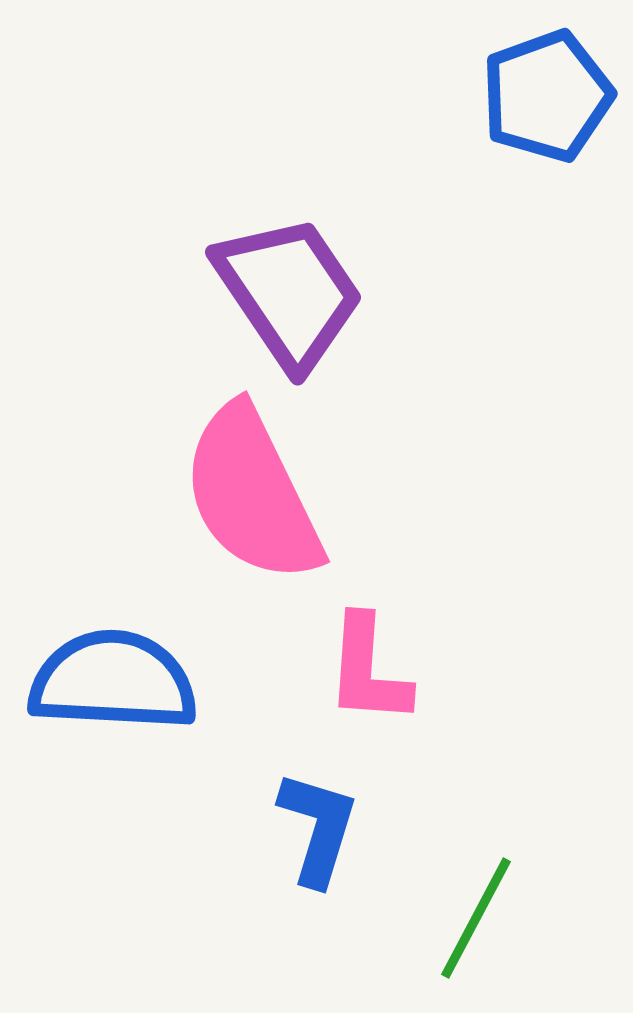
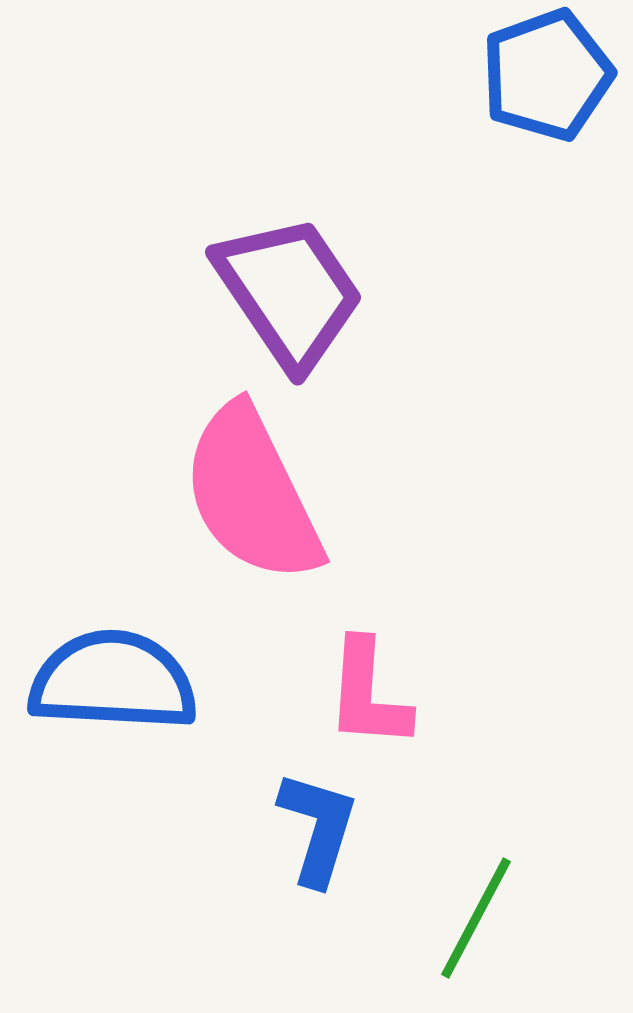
blue pentagon: moved 21 px up
pink L-shape: moved 24 px down
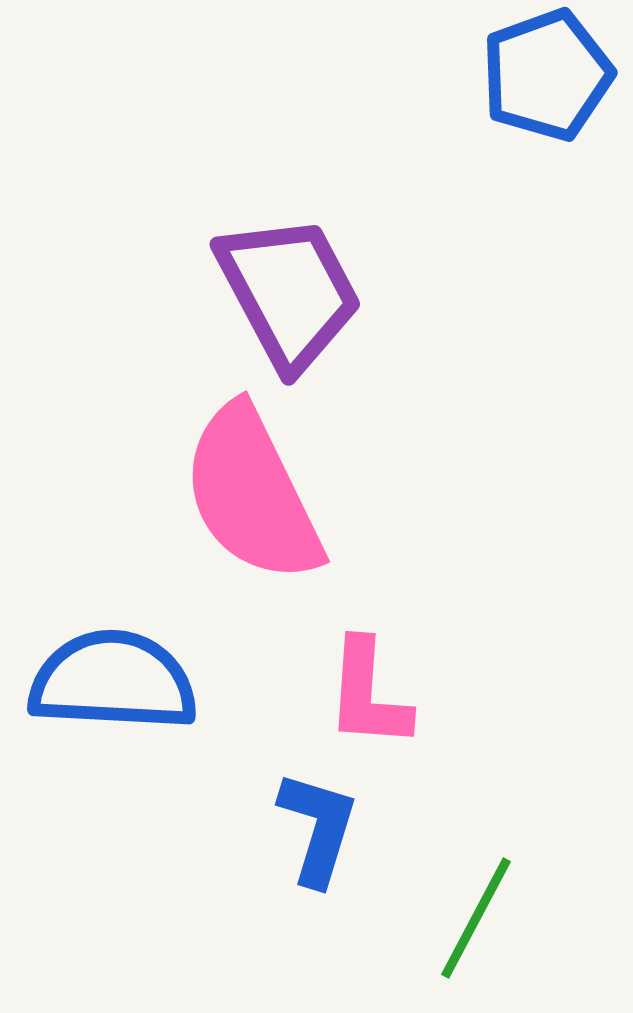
purple trapezoid: rotated 6 degrees clockwise
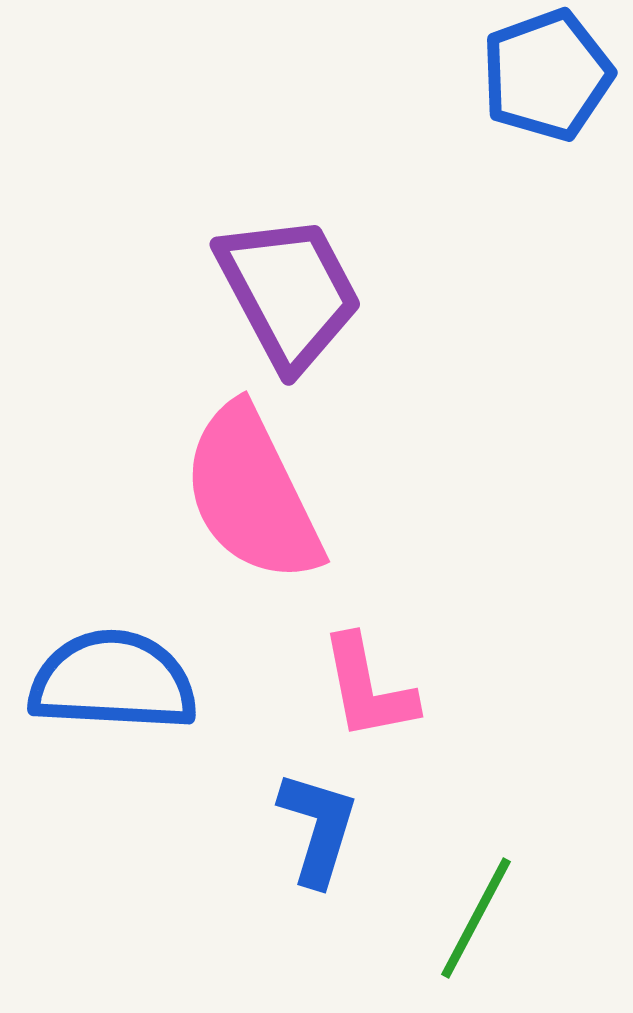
pink L-shape: moved 6 px up; rotated 15 degrees counterclockwise
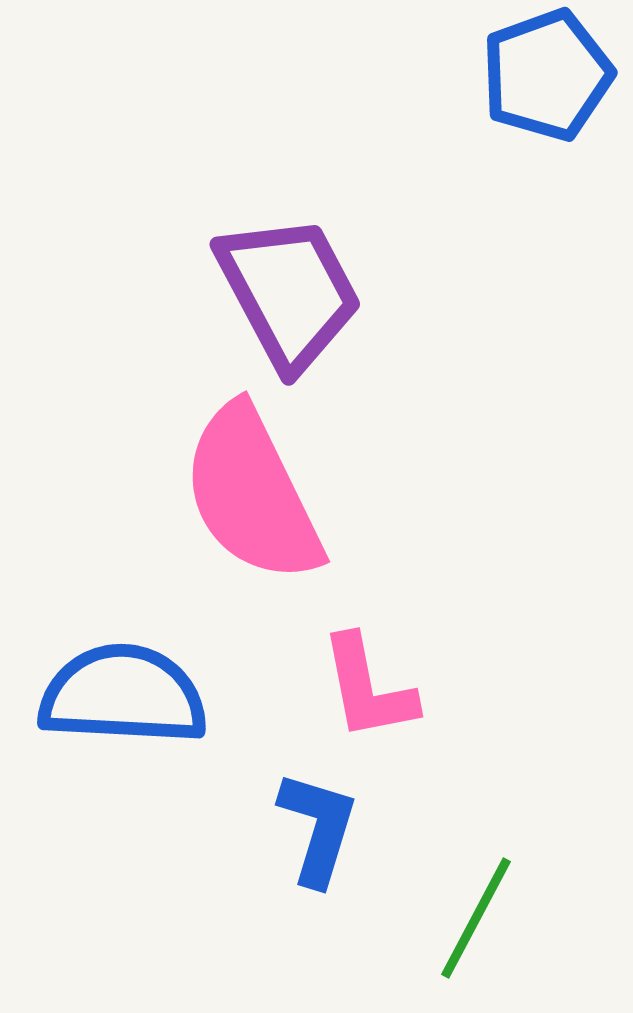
blue semicircle: moved 10 px right, 14 px down
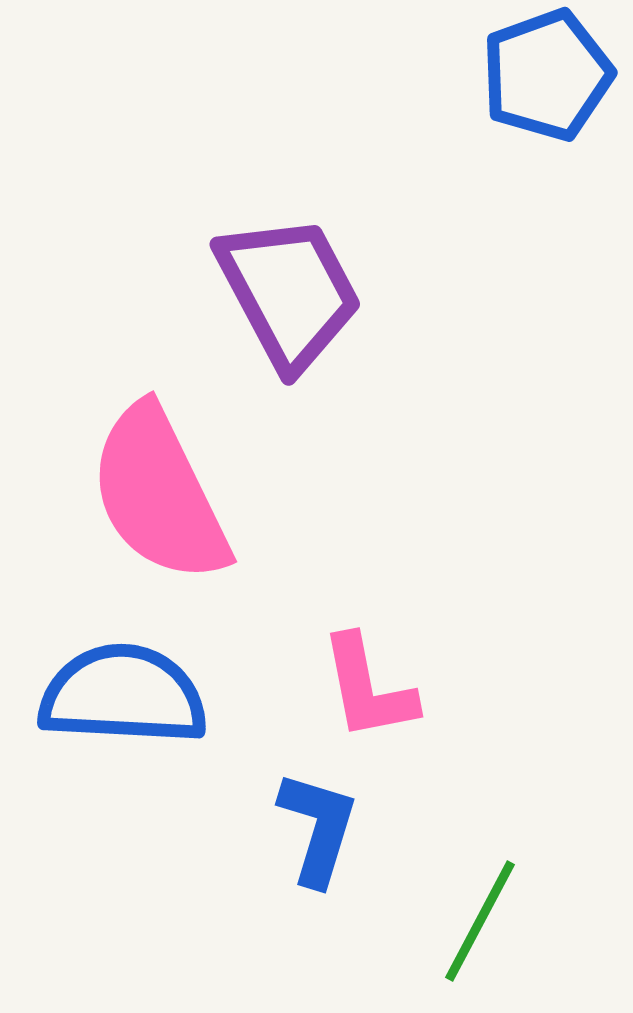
pink semicircle: moved 93 px left
green line: moved 4 px right, 3 px down
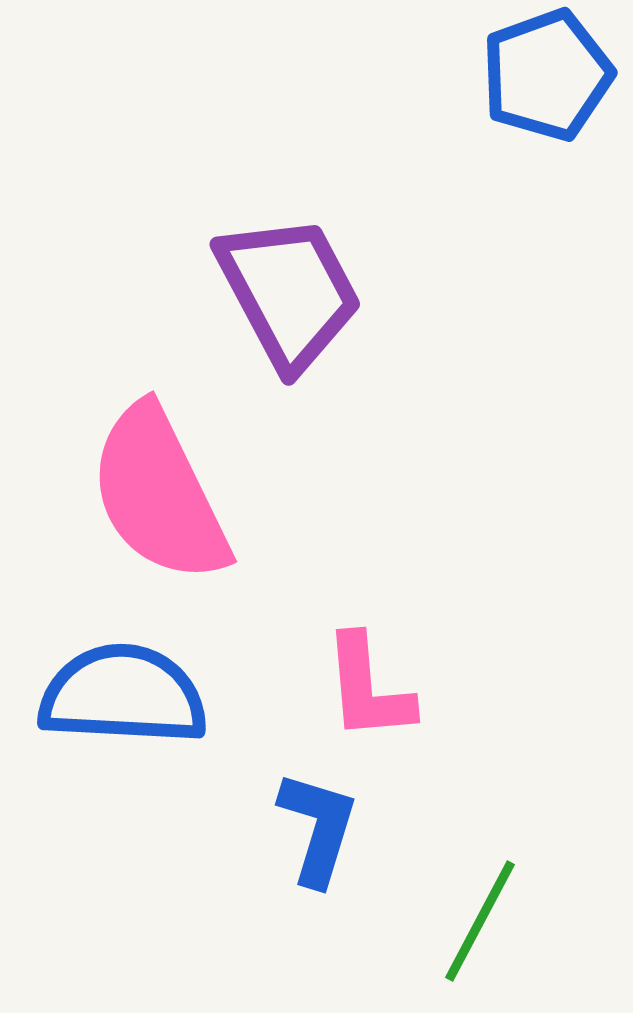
pink L-shape: rotated 6 degrees clockwise
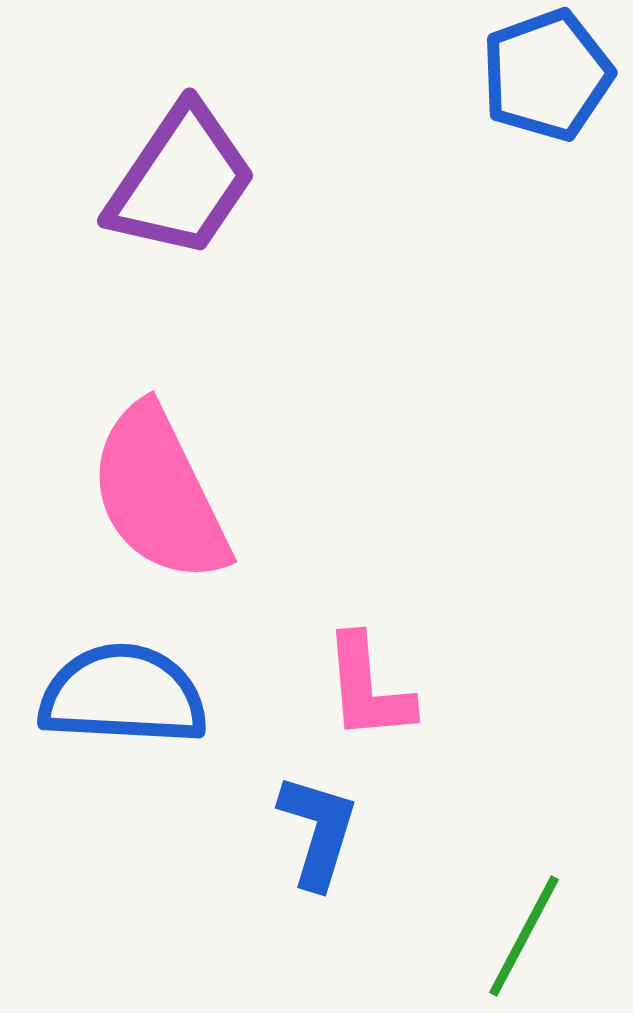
purple trapezoid: moved 108 px left, 111 px up; rotated 62 degrees clockwise
blue L-shape: moved 3 px down
green line: moved 44 px right, 15 px down
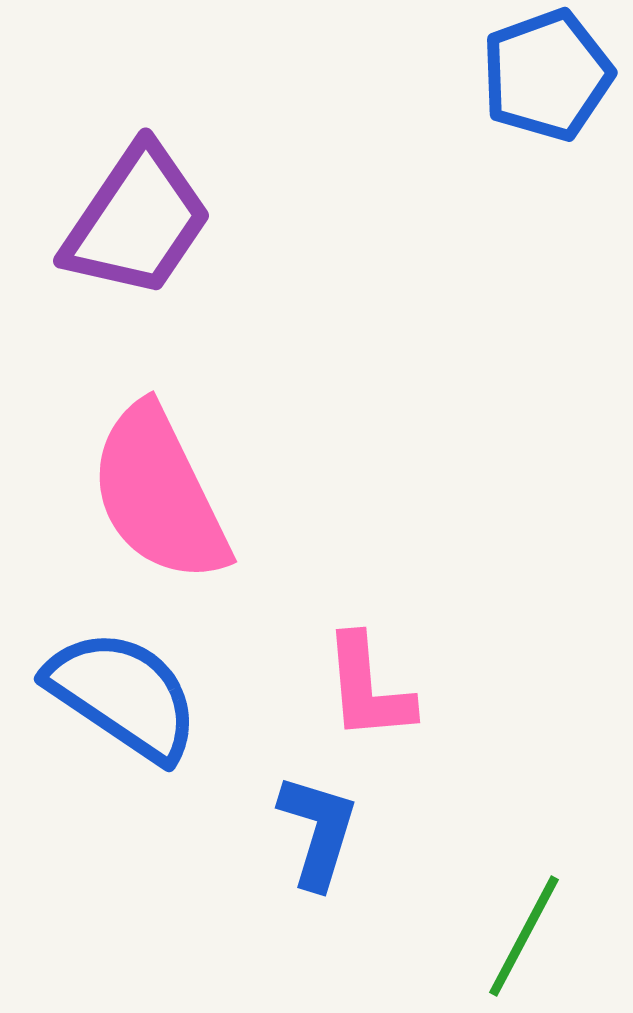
purple trapezoid: moved 44 px left, 40 px down
blue semicircle: rotated 31 degrees clockwise
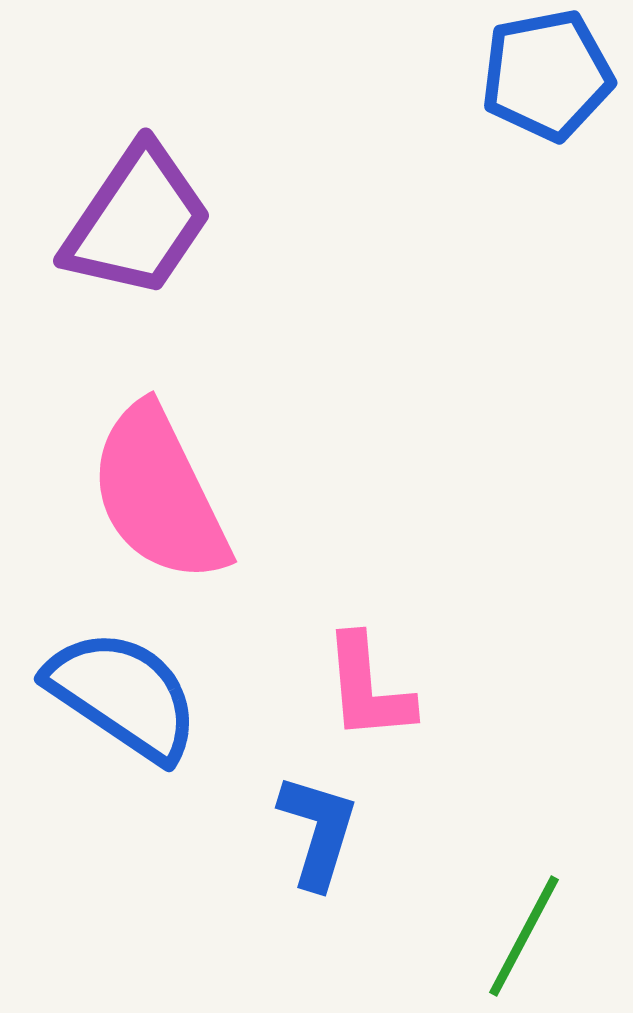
blue pentagon: rotated 9 degrees clockwise
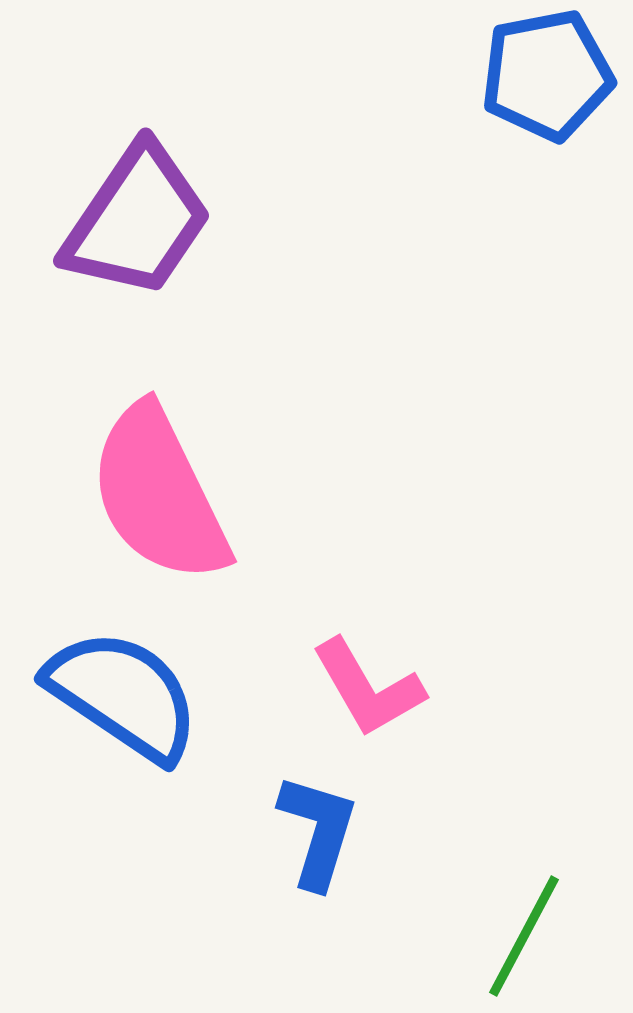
pink L-shape: rotated 25 degrees counterclockwise
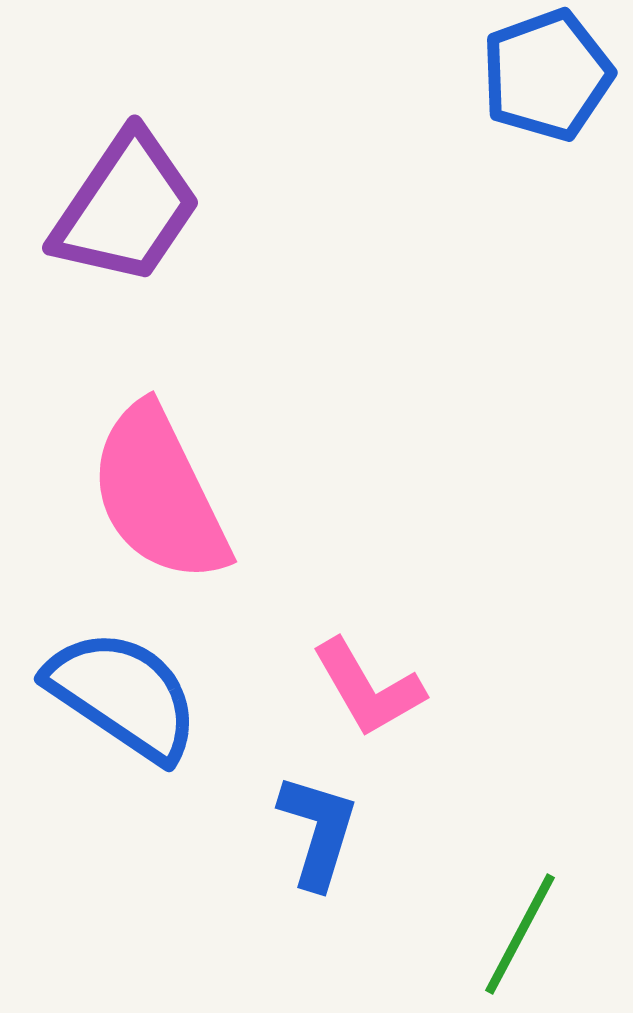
blue pentagon: rotated 9 degrees counterclockwise
purple trapezoid: moved 11 px left, 13 px up
green line: moved 4 px left, 2 px up
